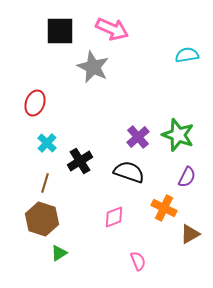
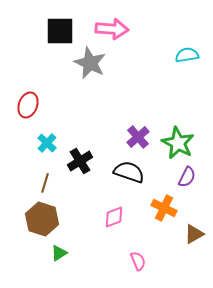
pink arrow: rotated 20 degrees counterclockwise
gray star: moved 3 px left, 4 px up
red ellipse: moved 7 px left, 2 px down
green star: moved 8 px down; rotated 8 degrees clockwise
brown triangle: moved 4 px right
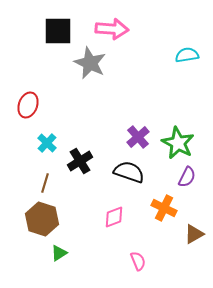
black square: moved 2 px left
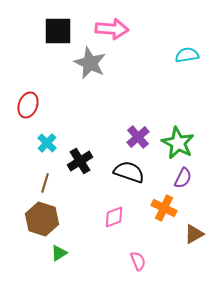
purple semicircle: moved 4 px left, 1 px down
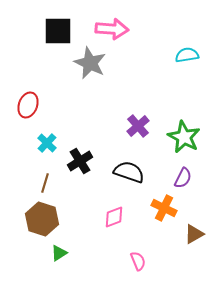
purple cross: moved 11 px up
green star: moved 6 px right, 6 px up
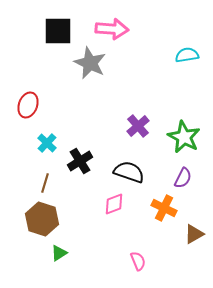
pink diamond: moved 13 px up
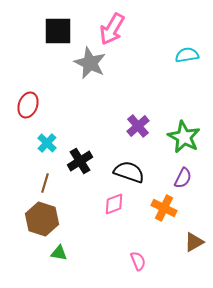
pink arrow: rotated 116 degrees clockwise
brown triangle: moved 8 px down
green triangle: rotated 42 degrees clockwise
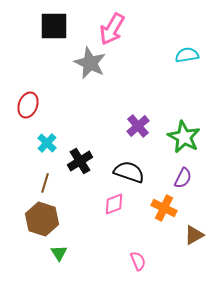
black square: moved 4 px left, 5 px up
brown triangle: moved 7 px up
green triangle: rotated 48 degrees clockwise
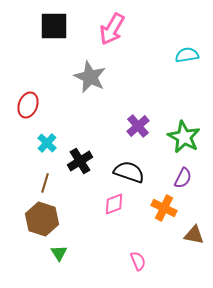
gray star: moved 14 px down
brown triangle: rotated 40 degrees clockwise
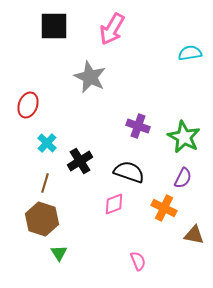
cyan semicircle: moved 3 px right, 2 px up
purple cross: rotated 30 degrees counterclockwise
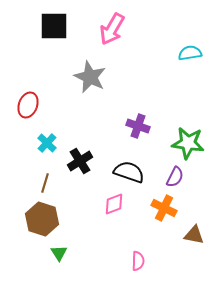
green star: moved 4 px right, 6 px down; rotated 20 degrees counterclockwise
purple semicircle: moved 8 px left, 1 px up
pink semicircle: rotated 24 degrees clockwise
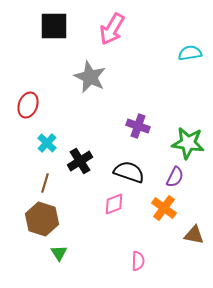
orange cross: rotated 10 degrees clockwise
